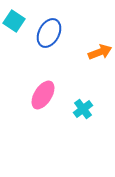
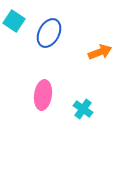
pink ellipse: rotated 24 degrees counterclockwise
cyan cross: rotated 18 degrees counterclockwise
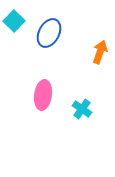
cyan square: rotated 10 degrees clockwise
orange arrow: rotated 50 degrees counterclockwise
cyan cross: moved 1 px left
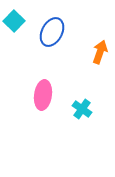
blue ellipse: moved 3 px right, 1 px up
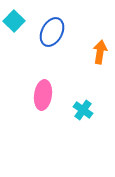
orange arrow: rotated 10 degrees counterclockwise
cyan cross: moved 1 px right, 1 px down
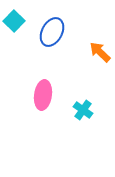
orange arrow: rotated 55 degrees counterclockwise
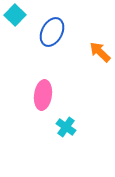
cyan square: moved 1 px right, 6 px up
cyan cross: moved 17 px left, 17 px down
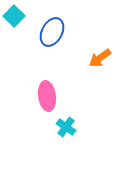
cyan square: moved 1 px left, 1 px down
orange arrow: moved 6 px down; rotated 80 degrees counterclockwise
pink ellipse: moved 4 px right, 1 px down; rotated 16 degrees counterclockwise
